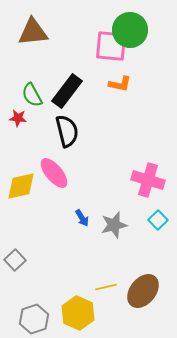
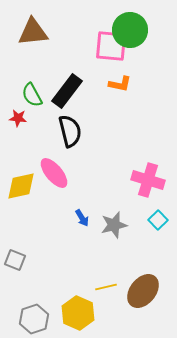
black semicircle: moved 3 px right
gray square: rotated 25 degrees counterclockwise
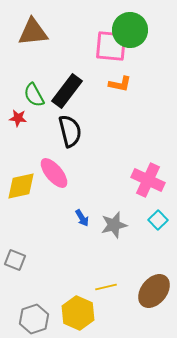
green semicircle: moved 2 px right
pink cross: rotated 8 degrees clockwise
brown ellipse: moved 11 px right
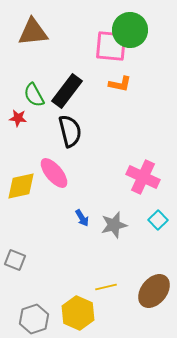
pink cross: moved 5 px left, 3 px up
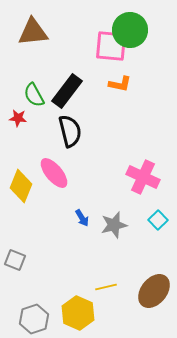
yellow diamond: rotated 56 degrees counterclockwise
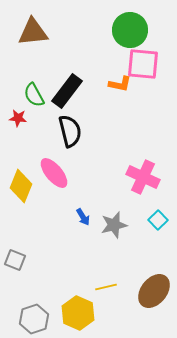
pink square: moved 32 px right, 18 px down
blue arrow: moved 1 px right, 1 px up
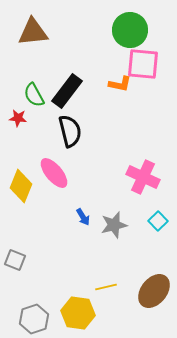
cyan square: moved 1 px down
yellow hexagon: rotated 16 degrees counterclockwise
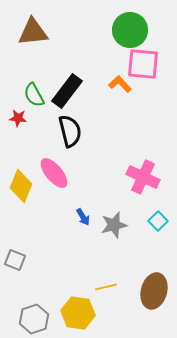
orange L-shape: rotated 145 degrees counterclockwise
brown ellipse: rotated 24 degrees counterclockwise
